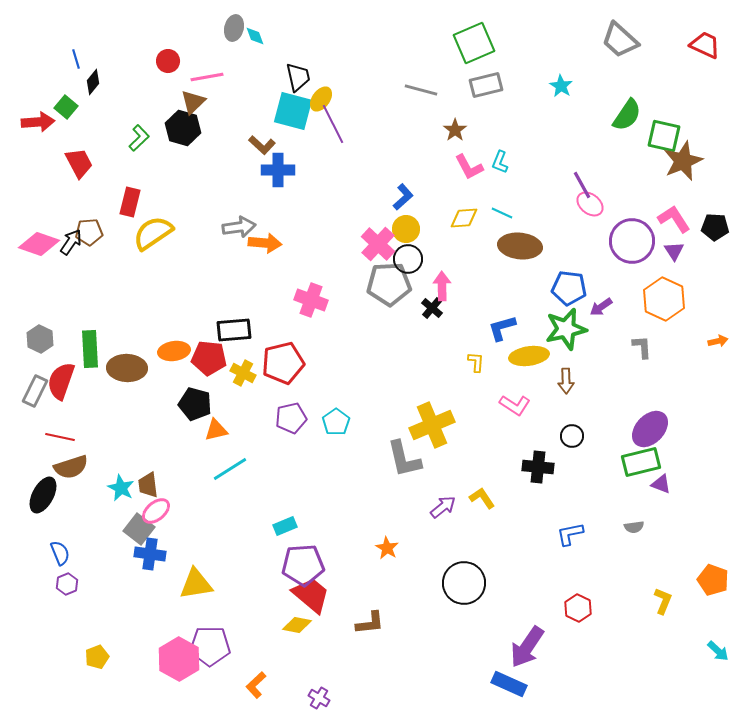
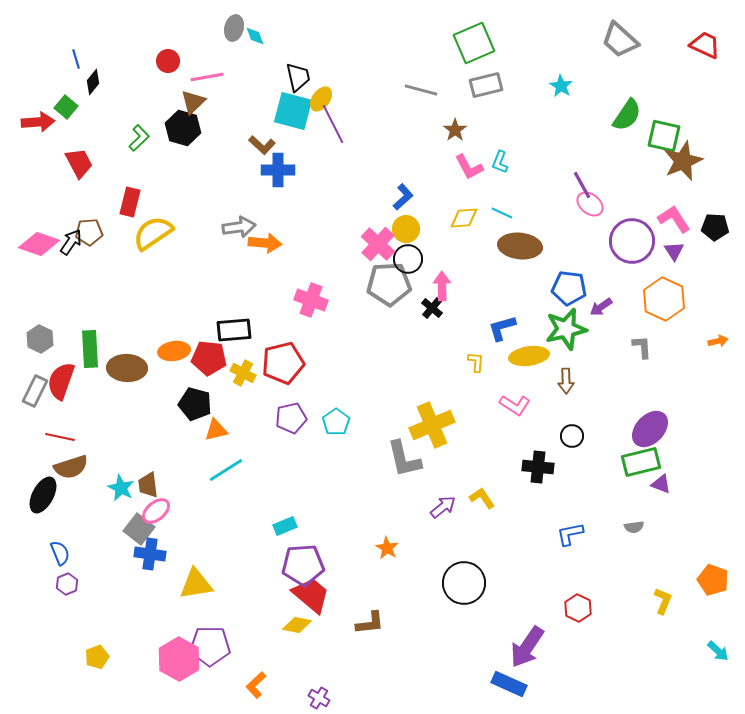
cyan line at (230, 469): moved 4 px left, 1 px down
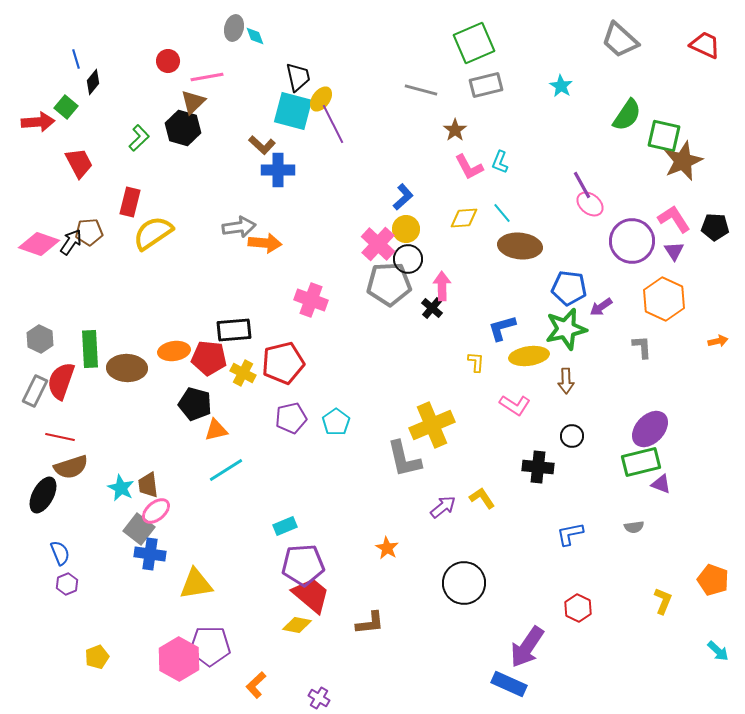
cyan line at (502, 213): rotated 25 degrees clockwise
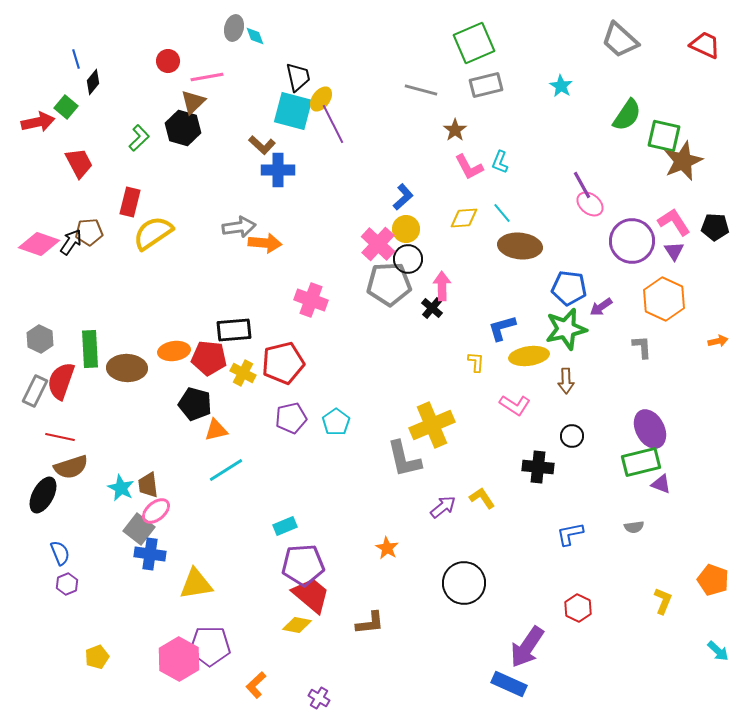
red arrow at (38, 122): rotated 8 degrees counterclockwise
pink L-shape at (674, 219): moved 3 px down
purple ellipse at (650, 429): rotated 72 degrees counterclockwise
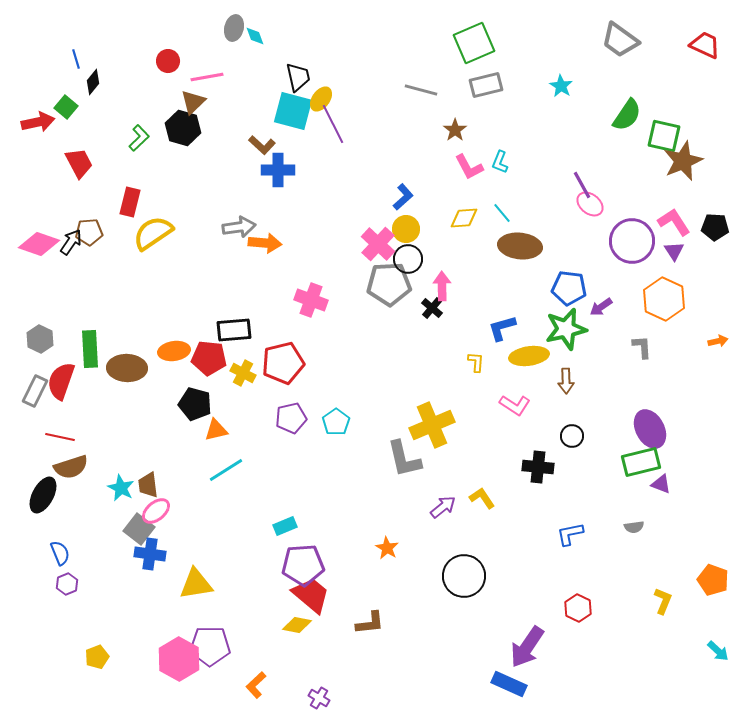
gray trapezoid at (620, 40): rotated 6 degrees counterclockwise
black circle at (464, 583): moved 7 px up
